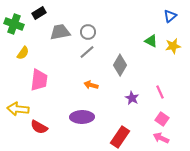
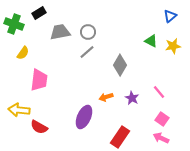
orange arrow: moved 15 px right, 12 px down; rotated 32 degrees counterclockwise
pink line: moved 1 px left; rotated 16 degrees counterclockwise
yellow arrow: moved 1 px right, 1 px down
purple ellipse: moved 2 px right; rotated 65 degrees counterclockwise
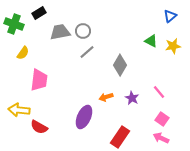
gray circle: moved 5 px left, 1 px up
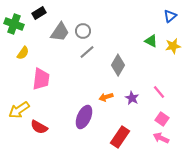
gray trapezoid: rotated 135 degrees clockwise
gray diamond: moved 2 px left
pink trapezoid: moved 2 px right, 1 px up
yellow arrow: rotated 40 degrees counterclockwise
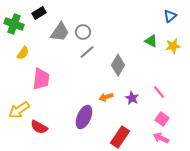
gray circle: moved 1 px down
